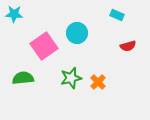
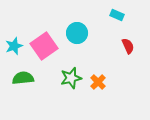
cyan star: moved 32 px down; rotated 24 degrees counterclockwise
red semicircle: rotated 98 degrees counterclockwise
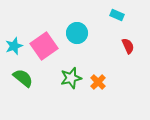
green semicircle: rotated 45 degrees clockwise
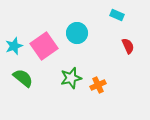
orange cross: moved 3 px down; rotated 21 degrees clockwise
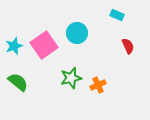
pink square: moved 1 px up
green semicircle: moved 5 px left, 4 px down
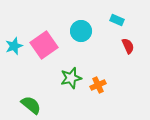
cyan rectangle: moved 5 px down
cyan circle: moved 4 px right, 2 px up
green semicircle: moved 13 px right, 23 px down
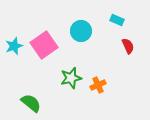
green semicircle: moved 2 px up
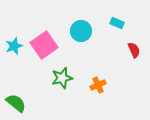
cyan rectangle: moved 3 px down
red semicircle: moved 6 px right, 4 px down
green star: moved 9 px left
green semicircle: moved 15 px left
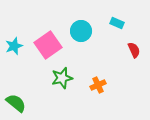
pink square: moved 4 px right
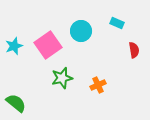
red semicircle: rotated 14 degrees clockwise
